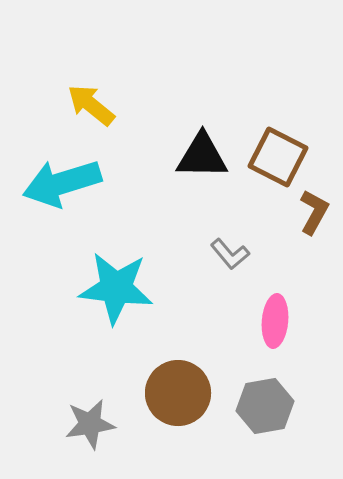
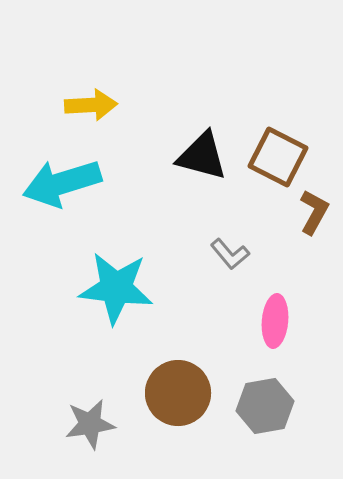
yellow arrow: rotated 138 degrees clockwise
black triangle: rotated 14 degrees clockwise
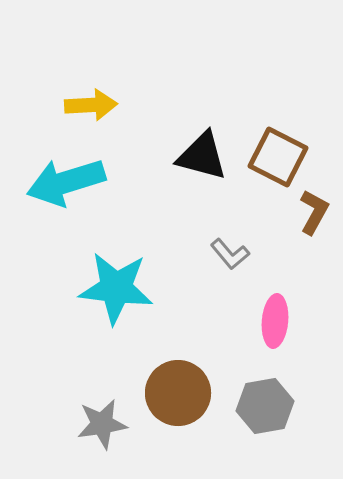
cyan arrow: moved 4 px right, 1 px up
gray star: moved 12 px right
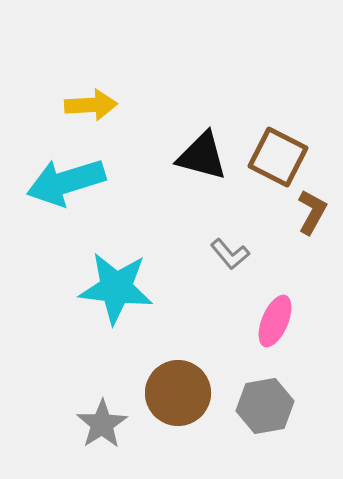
brown L-shape: moved 2 px left
pink ellipse: rotated 18 degrees clockwise
gray star: rotated 24 degrees counterclockwise
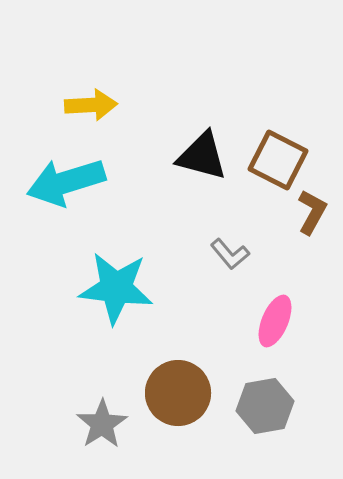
brown square: moved 3 px down
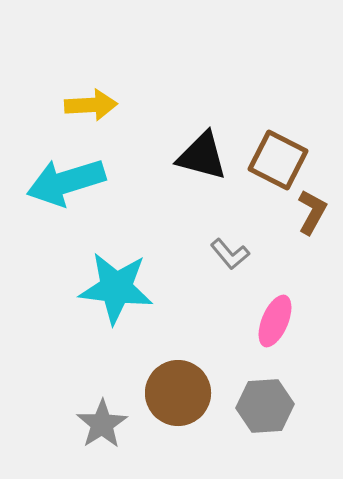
gray hexagon: rotated 6 degrees clockwise
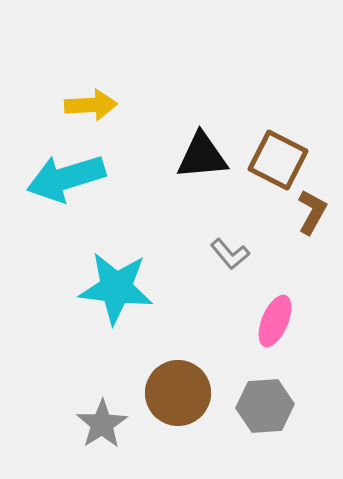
black triangle: rotated 20 degrees counterclockwise
cyan arrow: moved 4 px up
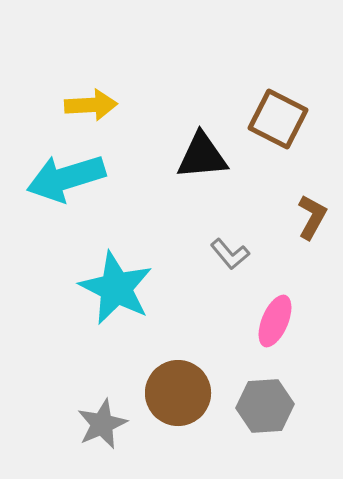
brown square: moved 41 px up
brown L-shape: moved 5 px down
cyan star: rotated 20 degrees clockwise
gray star: rotated 9 degrees clockwise
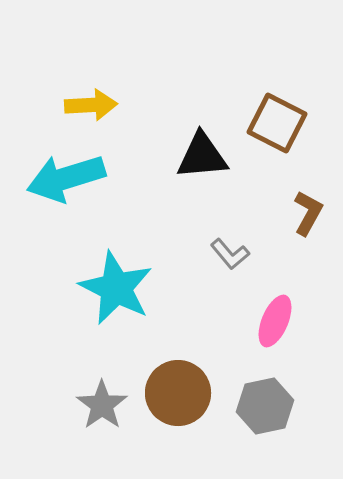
brown square: moved 1 px left, 4 px down
brown L-shape: moved 4 px left, 4 px up
gray hexagon: rotated 8 degrees counterclockwise
gray star: moved 19 px up; rotated 12 degrees counterclockwise
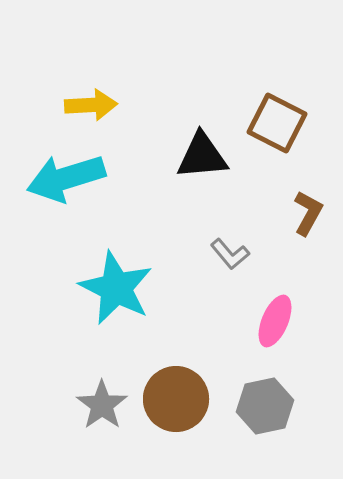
brown circle: moved 2 px left, 6 px down
